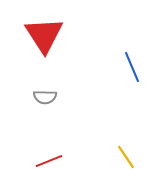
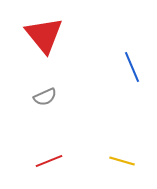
red triangle: rotated 6 degrees counterclockwise
gray semicircle: rotated 25 degrees counterclockwise
yellow line: moved 4 px left, 4 px down; rotated 40 degrees counterclockwise
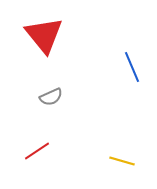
gray semicircle: moved 6 px right
red line: moved 12 px left, 10 px up; rotated 12 degrees counterclockwise
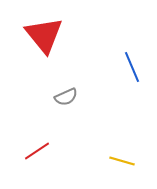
gray semicircle: moved 15 px right
